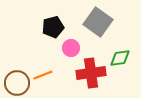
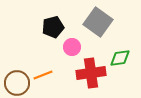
pink circle: moved 1 px right, 1 px up
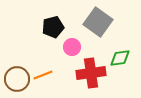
brown circle: moved 4 px up
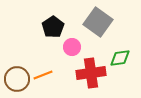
black pentagon: rotated 20 degrees counterclockwise
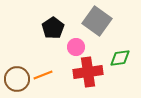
gray square: moved 1 px left, 1 px up
black pentagon: moved 1 px down
pink circle: moved 4 px right
red cross: moved 3 px left, 1 px up
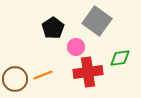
brown circle: moved 2 px left
